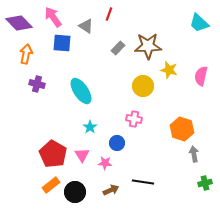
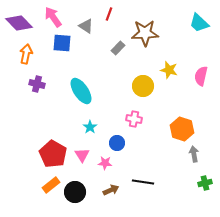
brown star: moved 3 px left, 13 px up
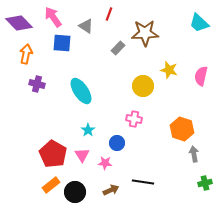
cyan star: moved 2 px left, 3 px down
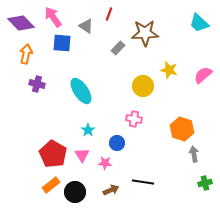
purple diamond: moved 2 px right
pink semicircle: moved 2 px right, 1 px up; rotated 36 degrees clockwise
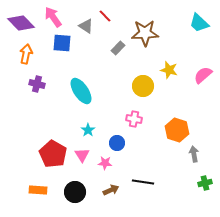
red line: moved 4 px left, 2 px down; rotated 64 degrees counterclockwise
orange hexagon: moved 5 px left, 1 px down
orange rectangle: moved 13 px left, 5 px down; rotated 42 degrees clockwise
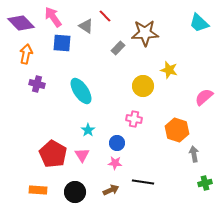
pink semicircle: moved 1 px right, 22 px down
pink star: moved 10 px right
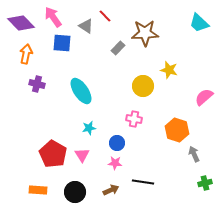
cyan star: moved 1 px right, 2 px up; rotated 24 degrees clockwise
gray arrow: rotated 14 degrees counterclockwise
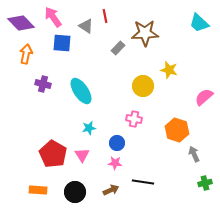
red line: rotated 32 degrees clockwise
purple cross: moved 6 px right
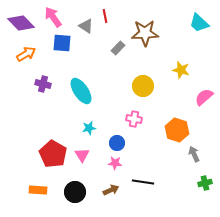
orange arrow: rotated 48 degrees clockwise
yellow star: moved 12 px right
